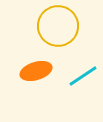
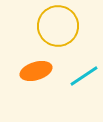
cyan line: moved 1 px right
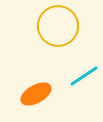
orange ellipse: moved 23 px down; rotated 12 degrees counterclockwise
